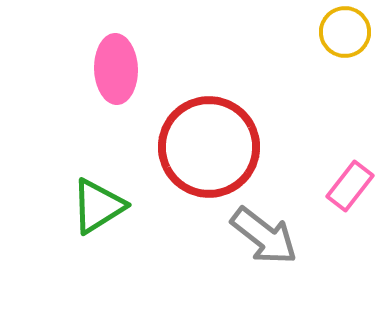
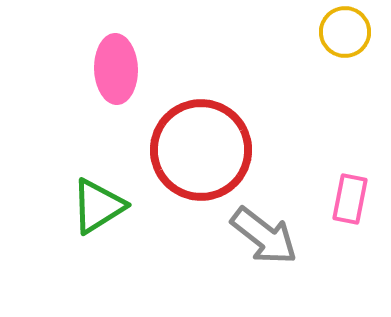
red circle: moved 8 px left, 3 px down
pink rectangle: moved 13 px down; rotated 27 degrees counterclockwise
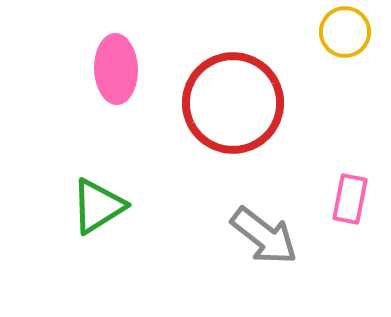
red circle: moved 32 px right, 47 px up
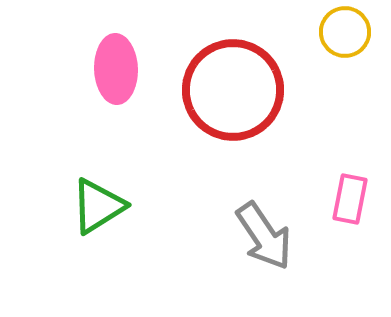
red circle: moved 13 px up
gray arrow: rotated 18 degrees clockwise
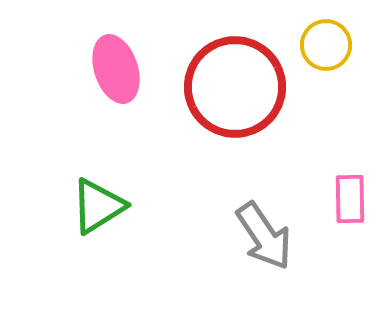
yellow circle: moved 19 px left, 13 px down
pink ellipse: rotated 16 degrees counterclockwise
red circle: moved 2 px right, 3 px up
pink rectangle: rotated 12 degrees counterclockwise
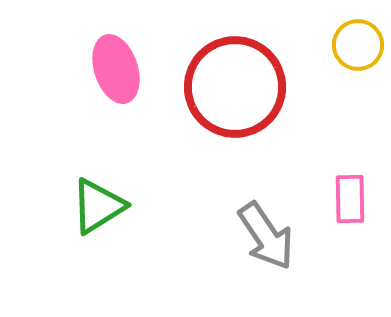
yellow circle: moved 32 px right
gray arrow: moved 2 px right
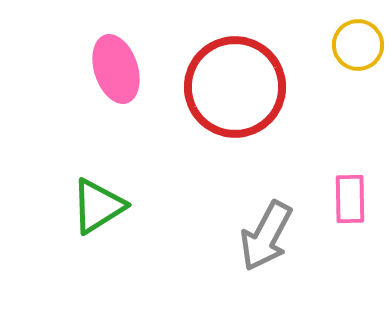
gray arrow: rotated 62 degrees clockwise
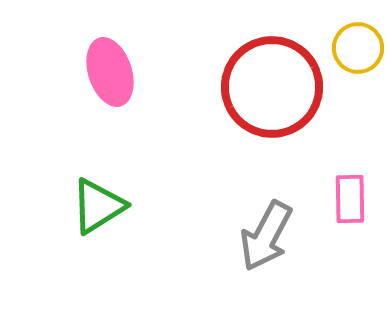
yellow circle: moved 3 px down
pink ellipse: moved 6 px left, 3 px down
red circle: moved 37 px right
